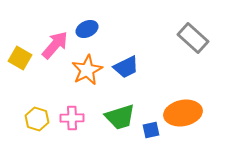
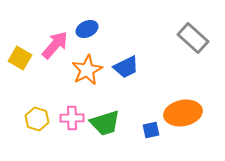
green trapezoid: moved 15 px left, 6 px down
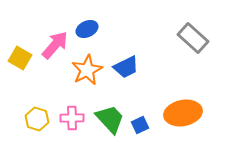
green trapezoid: moved 5 px right, 4 px up; rotated 116 degrees counterclockwise
blue square: moved 11 px left, 5 px up; rotated 12 degrees counterclockwise
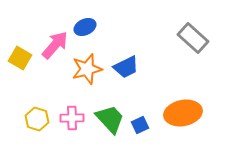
blue ellipse: moved 2 px left, 2 px up
orange star: moved 1 px up; rotated 12 degrees clockwise
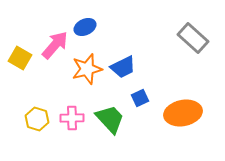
blue trapezoid: moved 3 px left
blue square: moved 27 px up
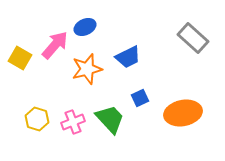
blue trapezoid: moved 5 px right, 10 px up
pink cross: moved 1 px right, 4 px down; rotated 20 degrees counterclockwise
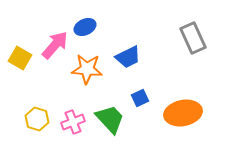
gray rectangle: rotated 24 degrees clockwise
orange star: rotated 20 degrees clockwise
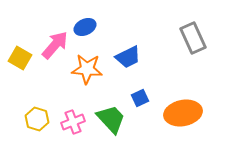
green trapezoid: moved 1 px right
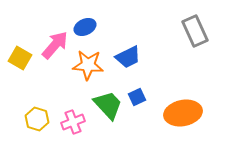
gray rectangle: moved 2 px right, 7 px up
orange star: moved 1 px right, 4 px up
blue square: moved 3 px left, 1 px up
green trapezoid: moved 3 px left, 14 px up
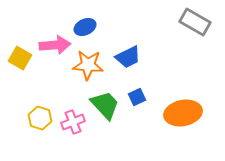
gray rectangle: moved 9 px up; rotated 36 degrees counterclockwise
pink arrow: rotated 44 degrees clockwise
green trapezoid: moved 3 px left
yellow hexagon: moved 3 px right, 1 px up
